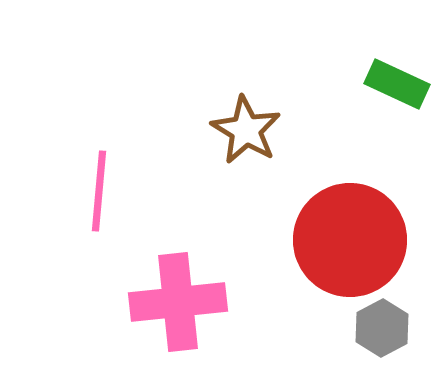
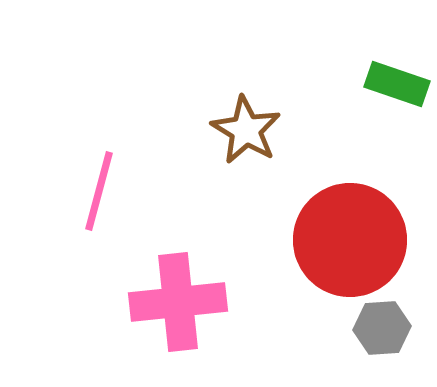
green rectangle: rotated 6 degrees counterclockwise
pink line: rotated 10 degrees clockwise
gray hexagon: rotated 24 degrees clockwise
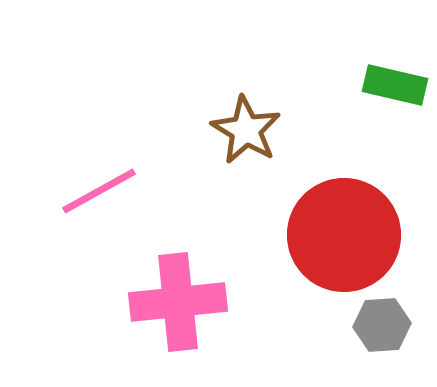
green rectangle: moved 2 px left, 1 px down; rotated 6 degrees counterclockwise
pink line: rotated 46 degrees clockwise
red circle: moved 6 px left, 5 px up
gray hexagon: moved 3 px up
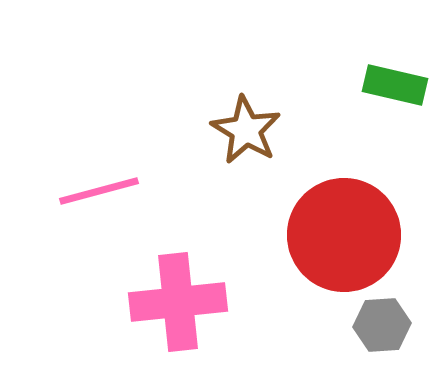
pink line: rotated 14 degrees clockwise
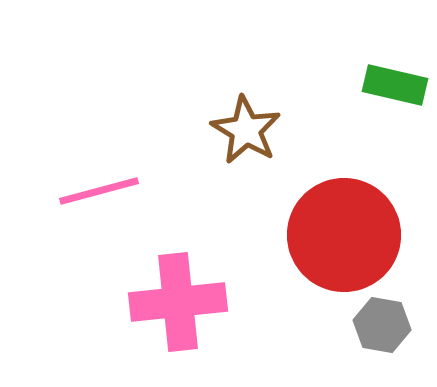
gray hexagon: rotated 14 degrees clockwise
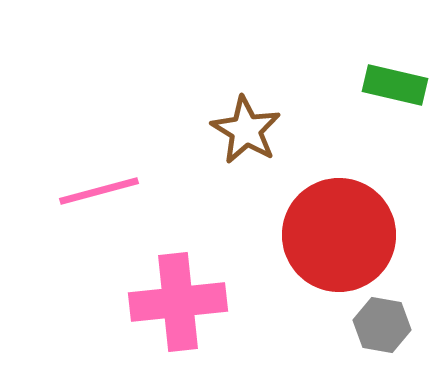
red circle: moved 5 px left
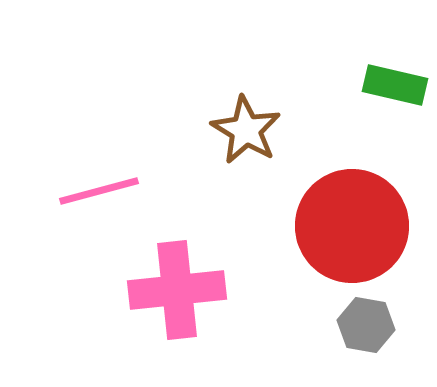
red circle: moved 13 px right, 9 px up
pink cross: moved 1 px left, 12 px up
gray hexagon: moved 16 px left
